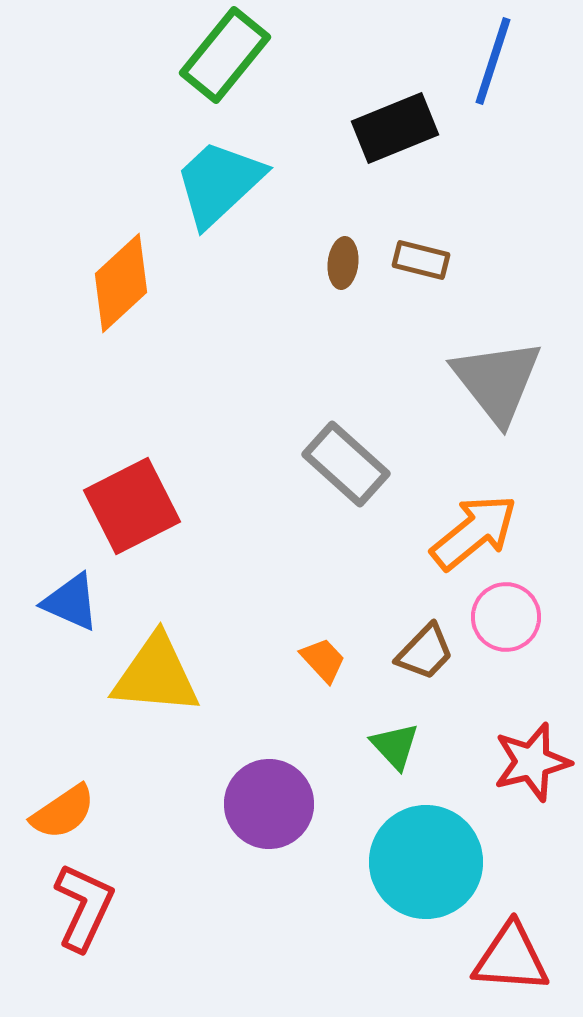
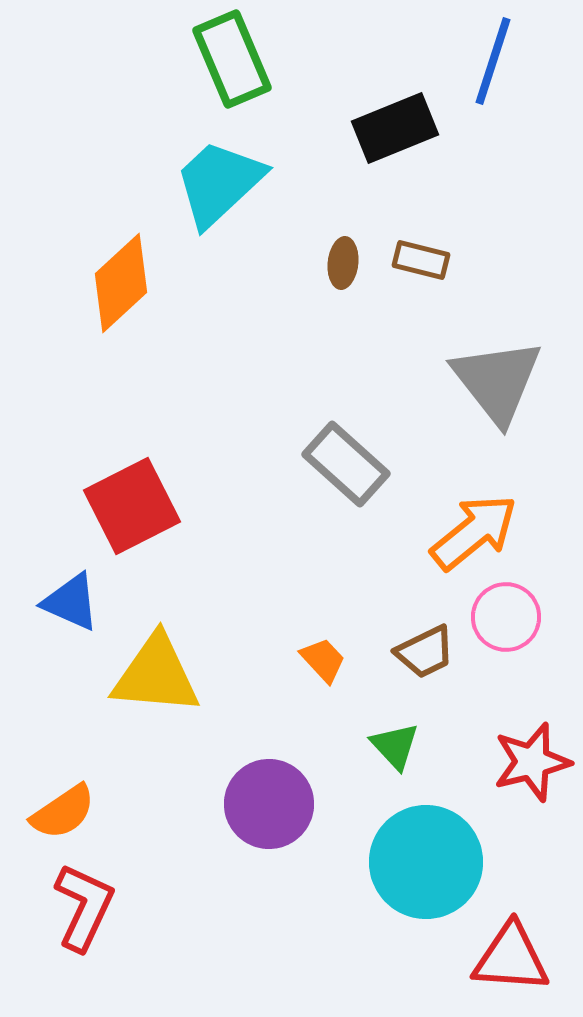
green rectangle: moved 7 px right, 4 px down; rotated 62 degrees counterclockwise
brown trapezoid: rotated 20 degrees clockwise
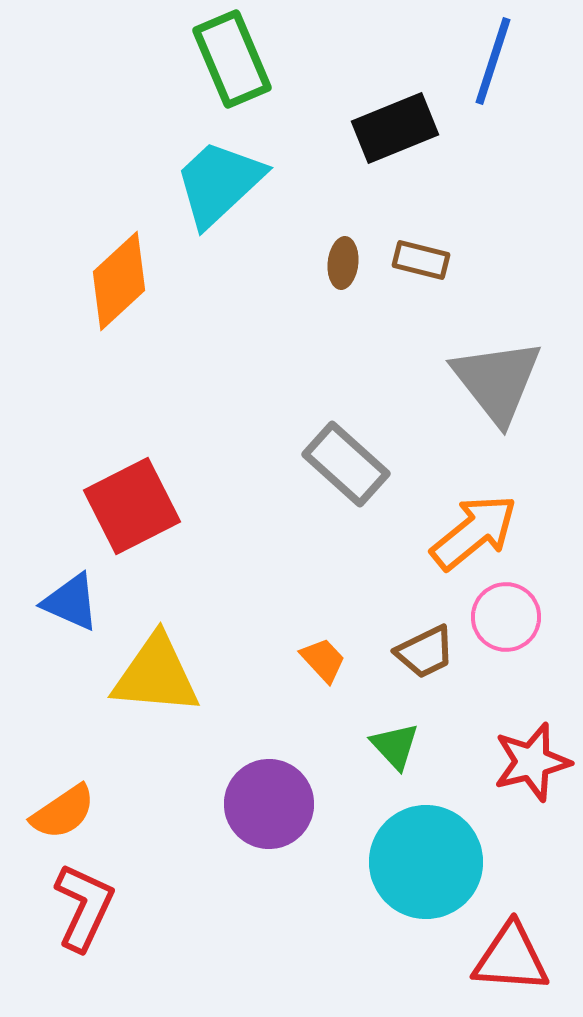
orange diamond: moved 2 px left, 2 px up
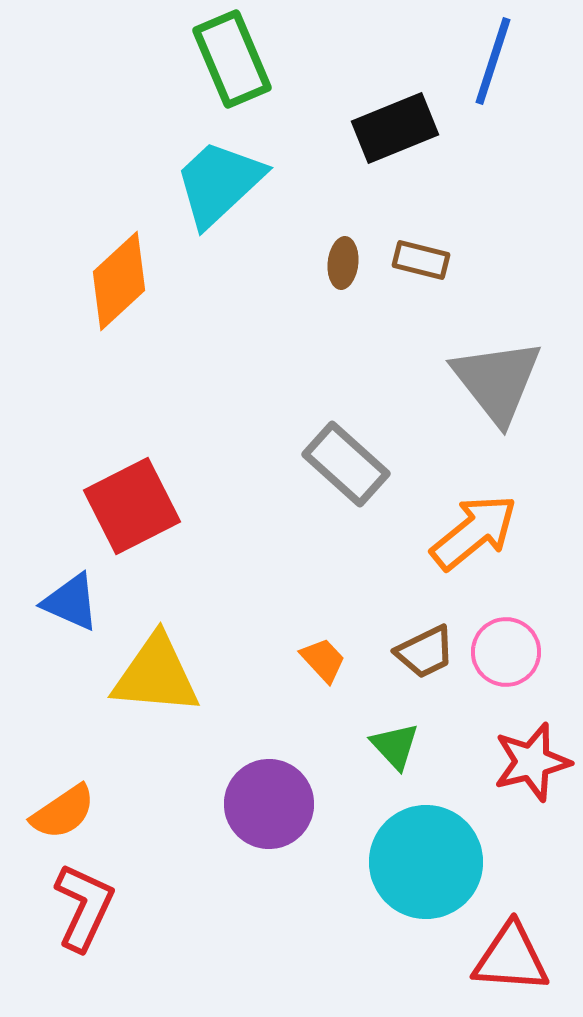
pink circle: moved 35 px down
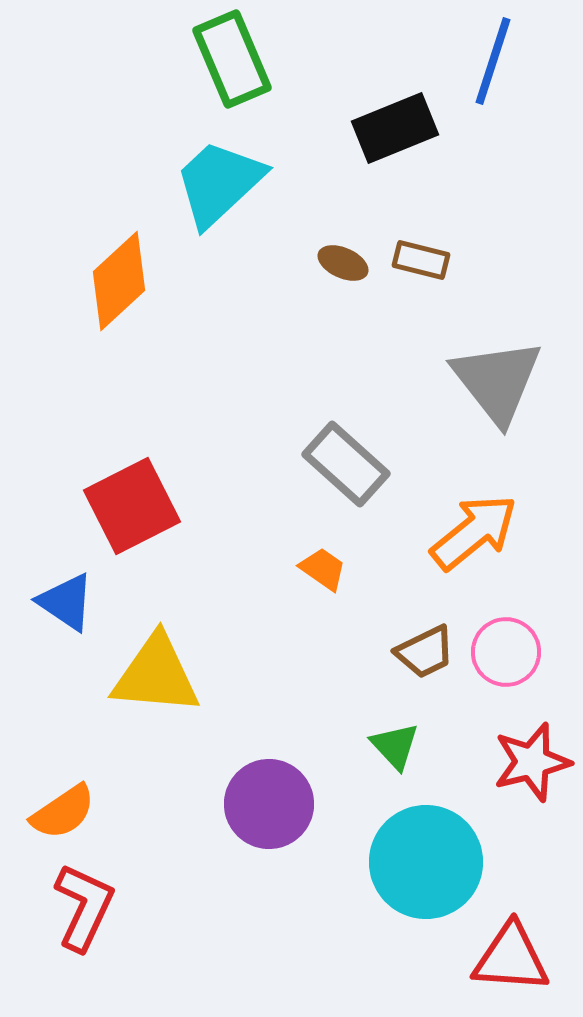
brown ellipse: rotated 72 degrees counterclockwise
blue triangle: moved 5 px left; rotated 10 degrees clockwise
orange trapezoid: moved 91 px up; rotated 12 degrees counterclockwise
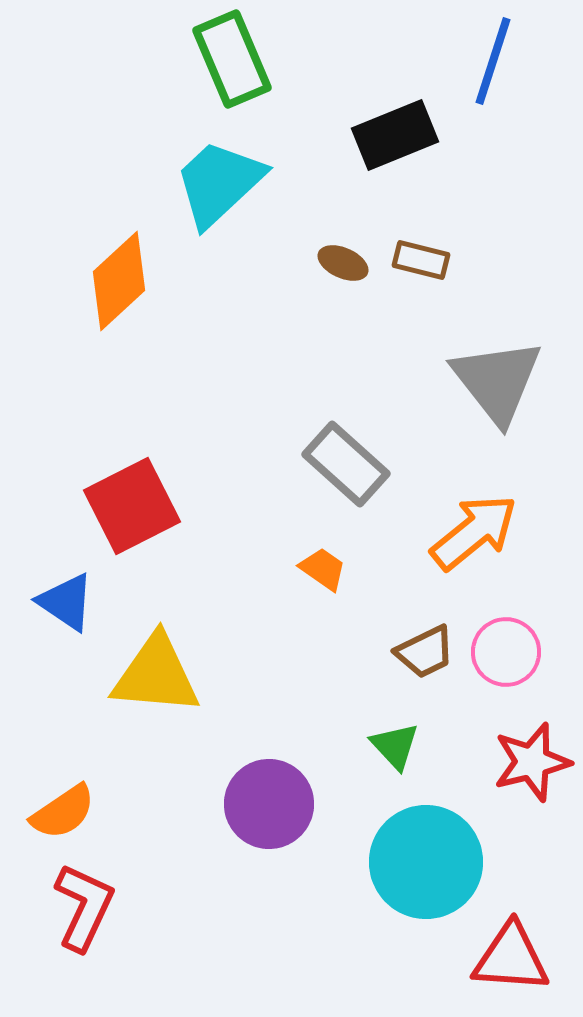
black rectangle: moved 7 px down
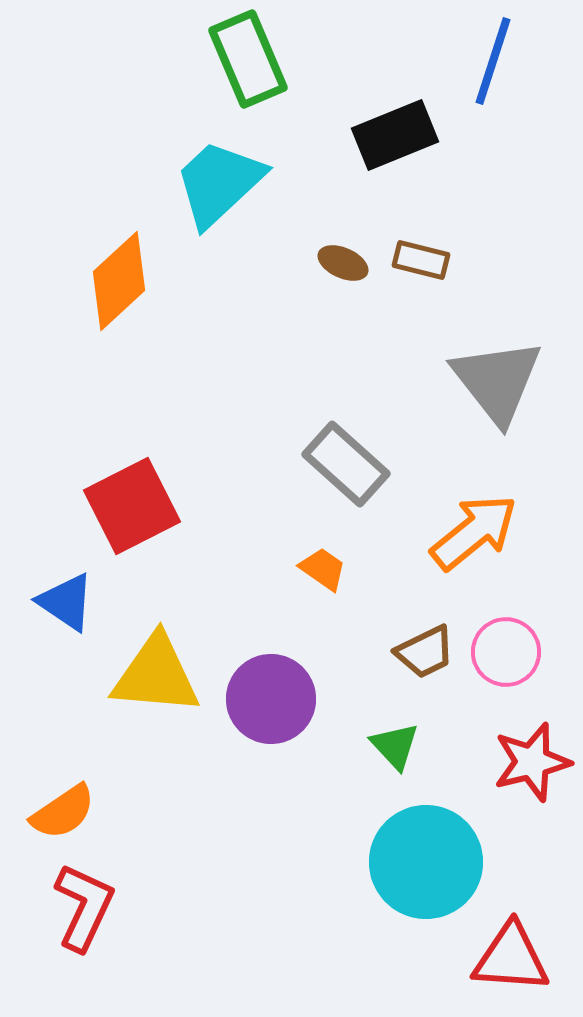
green rectangle: moved 16 px right
purple circle: moved 2 px right, 105 px up
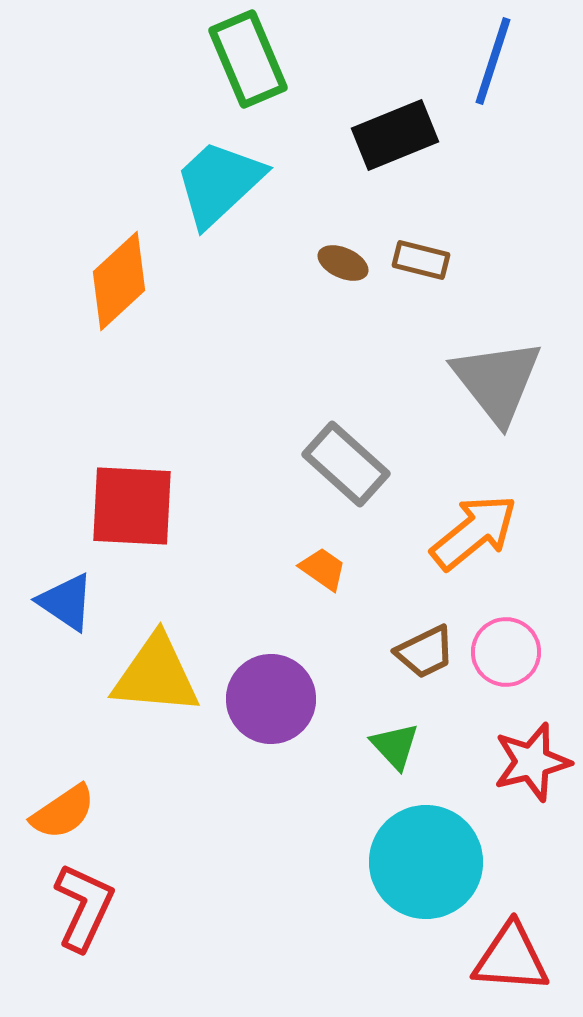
red square: rotated 30 degrees clockwise
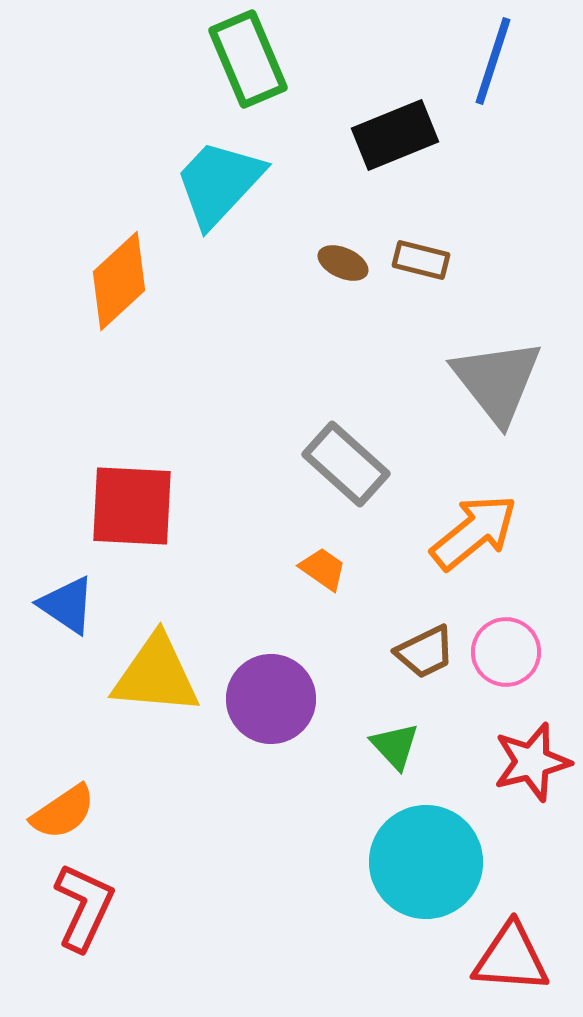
cyan trapezoid: rotated 4 degrees counterclockwise
blue triangle: moved 1 px right, 3 px down
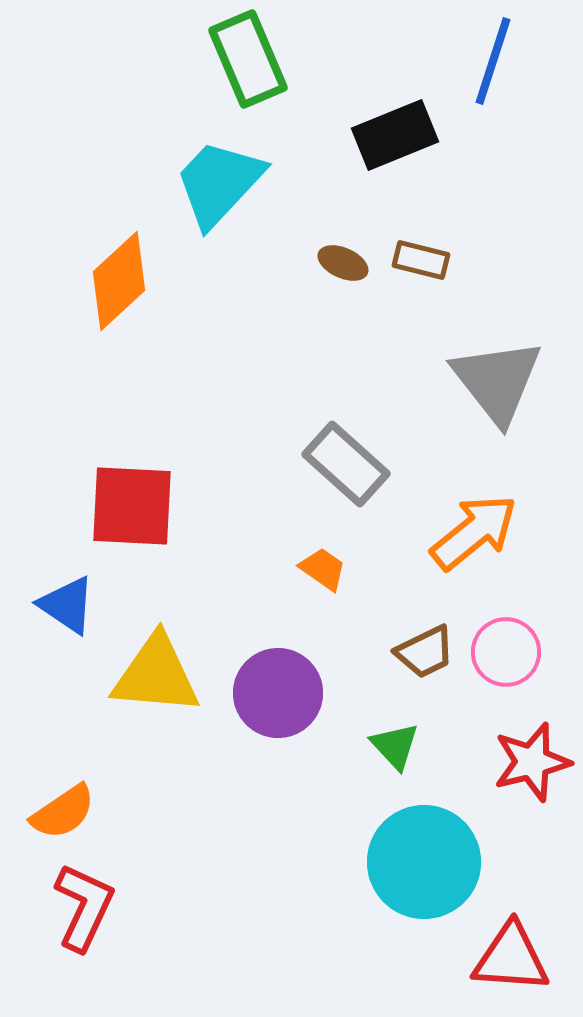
purple circle: moved 7 px right, 6 px up
cyan circle: moved 2 px left
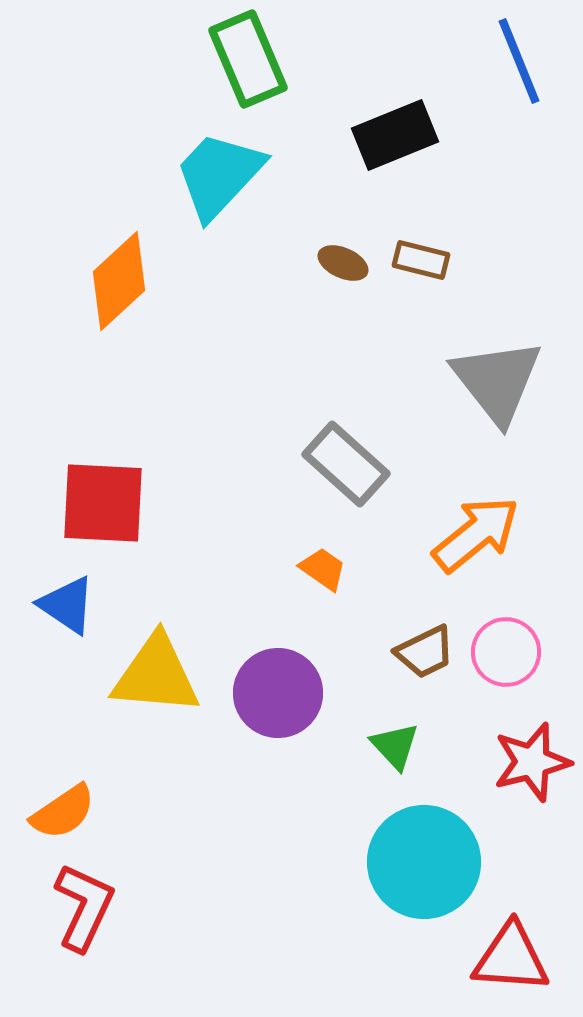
blue line: moved 26 px right; rotated 40 degrees counterclockwise
cyan trapezoid: moved 8 px up
red square: moved 29 px left, 3 px up
orange arrow: moved 2 px right, 2 px down
